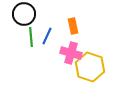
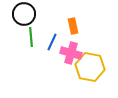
blue line: moved 5 px right, 6 px down
yellow hexagon: rotated 8 degrees counterclockwise
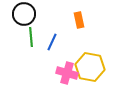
orange rectangle: moved 6 px right, 6 px up
pink cross: moved 4 px left, 20 px down
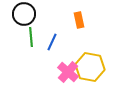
pink cross: moved 1 px right, 1 px up; rotated 25 degrees clockwise
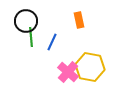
black circle: moved 2 px right, 7 px down
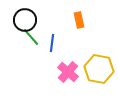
black circle: moved 1 px left, 1 px up
green line: rotated 36 degrees counterclockwise
blue line: moved 1 px down; rotated 18 degrees counterclockwise
yellow hexagon: moved 9 px right, 2 px down
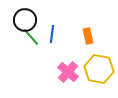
orange rectangle: moved 9 px right, 16 px down
blue line: moved 9 px up
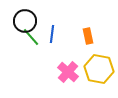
black circle: moved 1 px down
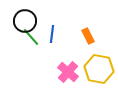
orange rectangle: rotated 14 degrees counterclockwise
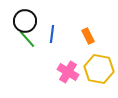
green line: moved 4 px left, 2 px down
pink cross: rotated 10 degrees counterclockwise
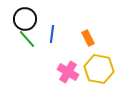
black circle: moved 2 px up
orange rectangle: moved 2 px down
